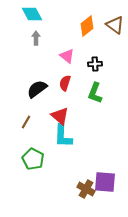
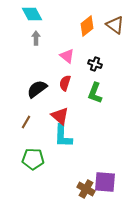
black cross: rotated 24 degrees clockwise
green pentagon: rotated 25 degrees counterclockwise
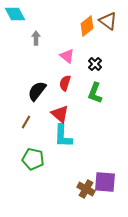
cyan diamond: moved 17 px left
brown triangle: moved 7 px left, 4 px up
black cross: rotated 24 degrees clockwise
black semicircle: moved 2 px down; rotated 15 degrees counterclockwise
red triangle: moved 2 px up
green pentagon: rotated 10 degrees clockwise
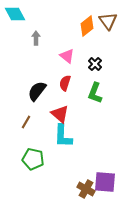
brown triangle: rotated 18 degrees clockwise
